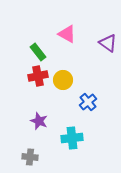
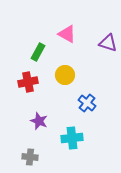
purple triangle: rotated 18 degrees counterclockwise
green rectangle: rotated 66 degrees clockwise
red cross: moved 10 px left, 6 px down
yellow circle: moved 2 px right, 5 px up
blue cross: moved 1 px left, 1 px down; rotated 12 degrees counterclockwise
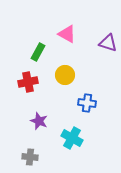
blue cross: rotated 30 degrees counterclockwise
cyan cross: rotated 35 degrees clockwise
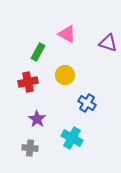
blue cross: rotated 24 degrees clockwise
purple star: moved 2 px left, 2 px up; rotated 12 degrees clockwise
gray cross: moved 9 px up
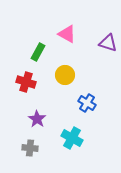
red cross: moved 2 px left; rotated 30 degrees clockwise
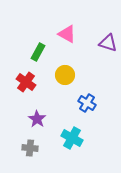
red cross: rotated 18 degrees clockwise
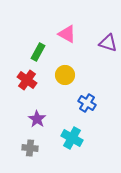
red cross: moved 1 px right, 2 px up
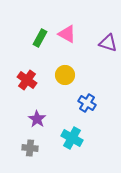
green rectangle: moved 2 px right, 14 px up
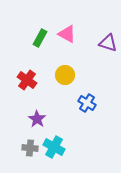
cyan cross: moved 18 px left, 9 px down
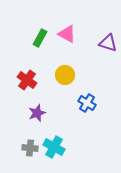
purple star: moved 6 px up; rotated 18 degrees clockwise
